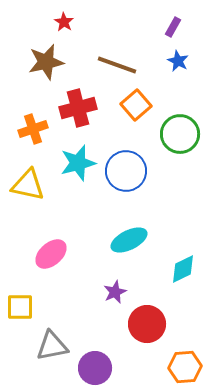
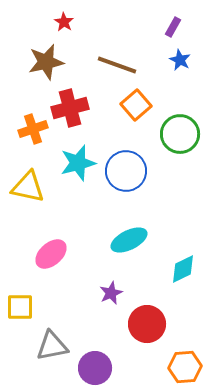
blue star: moved 2 px right, 1 px up
red cross: moved 8 px left
yellow triangle: moved 2 px down
purple star: moved 4 px left, 1 px down
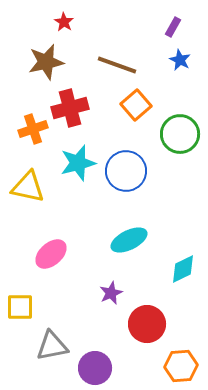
orange hexagon: moved 4 px left, 1 px up
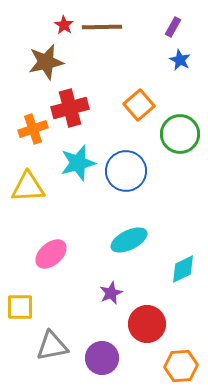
red star: moved 3 px down
brown line: moved 15 px left, 38 px up; rotated 21 degrees counterclockwise
orange square: moved 3 px right
yellow triangle: rotated 15 degrees counterclockwise
purple circle: moved 7 px right, 10 px up
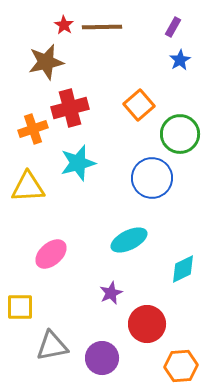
blue star: rotated 15 degrees clockwise
blue circle: moved 26 px right, 7 px down
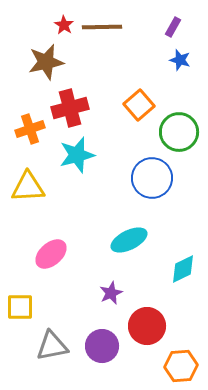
blue star: rotated 25 degrees counterclockwise
orange cross: moved 3 px left
green circle: moved 1 px left, 2 px up
cyan star: moved 1 px left, 8 px up
red circle: moved 2 px down
purple circle: moved 12 px up
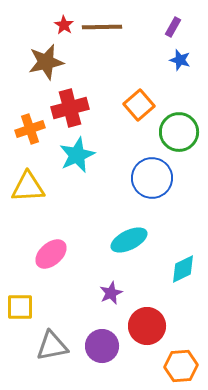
cyan star: rotated 9 degrees counterclockwise
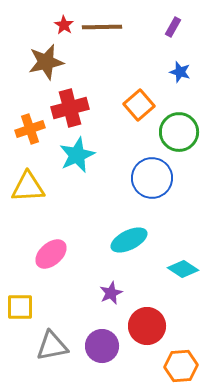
blue star: moved 12 px down
cyan diamond: rotated 60 degrees clockwise
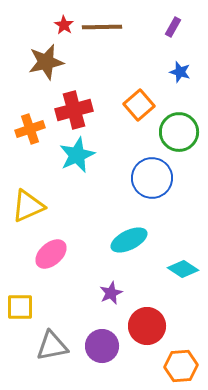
red cross: moved 4 px right, 2 px down
yellow triangle: moved 19 px down; rotated 21 degrees counterclockwise
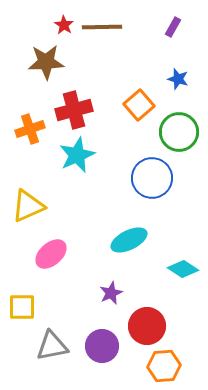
brown star: rotated 9 degrees clockwise
blue star: moved 2 px left, 7 px down
yellow square: moved 2 px right
orange hexagon: moved 17 px left
